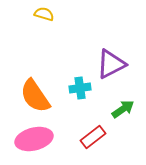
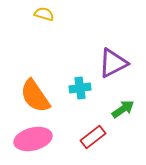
purple triangle: moved 2 px right, 1 px up
pink ellipse: moved 1 px left
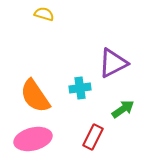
red rectangle: rotated 25 degrees counterclockwise
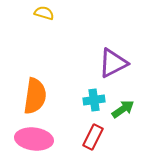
yellow semicircle: moved 1 px up
cyan cross: moved 14 px right, 12 px down
orange semicircle: rotated 138 degrees counterclockwise
pink ellipse: moved 1 px right; rotated 21 degrees clockwise
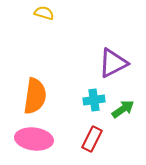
red rectangle: moved 1 px left, 2 px down
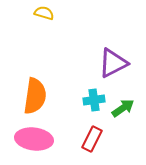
green arrow: moved 1 px up
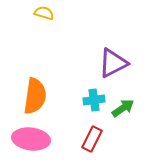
pink ellipse: moved 3 px left
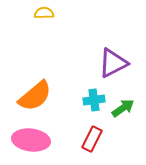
yellow semicircle: rotated 18 degrees counterclockwise
orange semicircle: rotated 42 degrees clockwise
pink ellipse: moved 1 px down
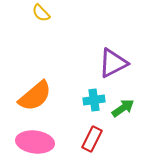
yellow semicircle: moved 3 px left; rotated 132 degrees counterclockwise
pink ellipse: moved 4 px right, 2 px down
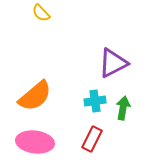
cyan cross: moved 1 px right, 1 px down
green arrow: rotated 45 degrees counterclockwise
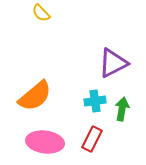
green arrow: moved 1 px left, 1 px down
pink ellipse: moved 10 px right
